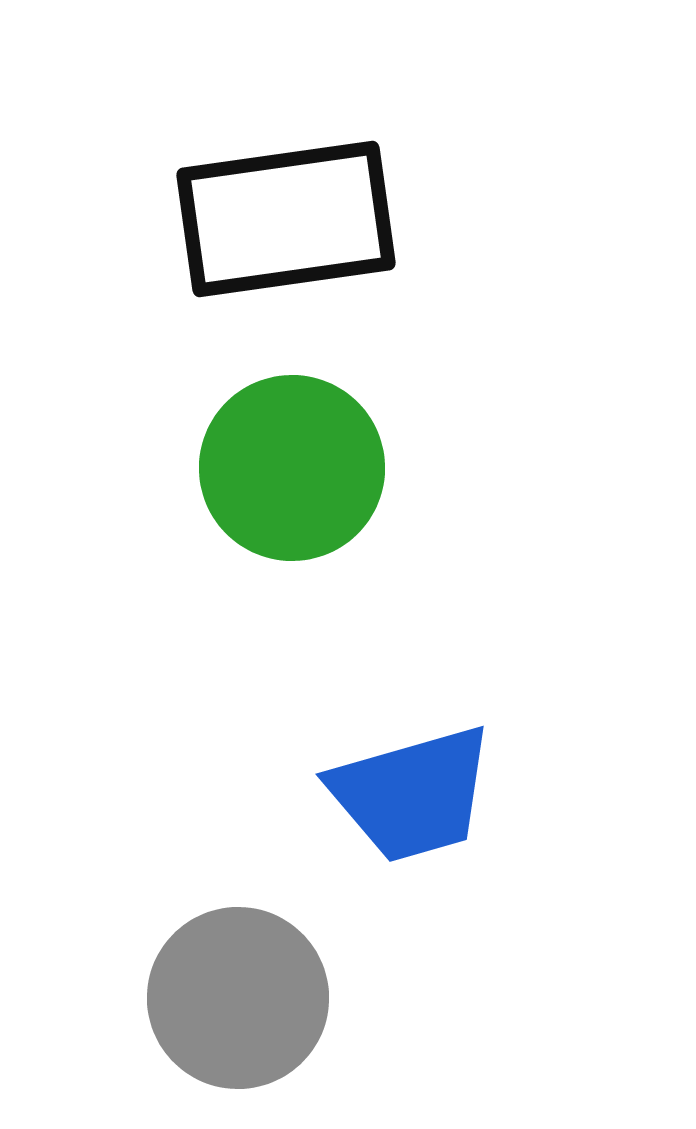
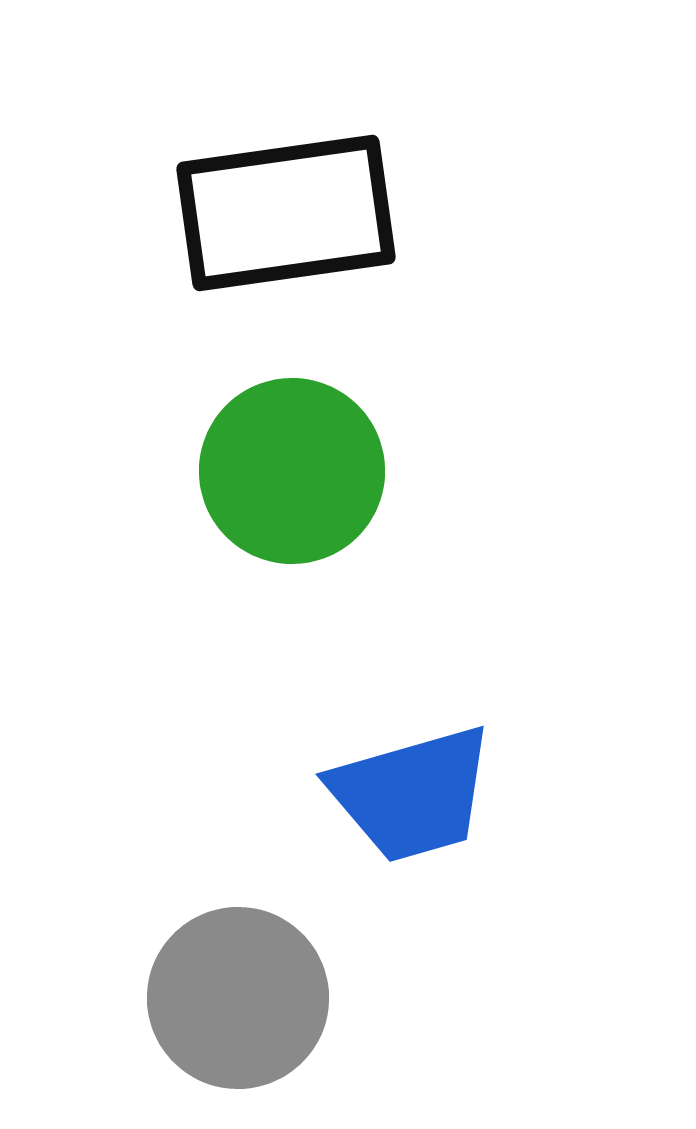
black rectangle: moved 6 px up
green circle: moved 3 px down
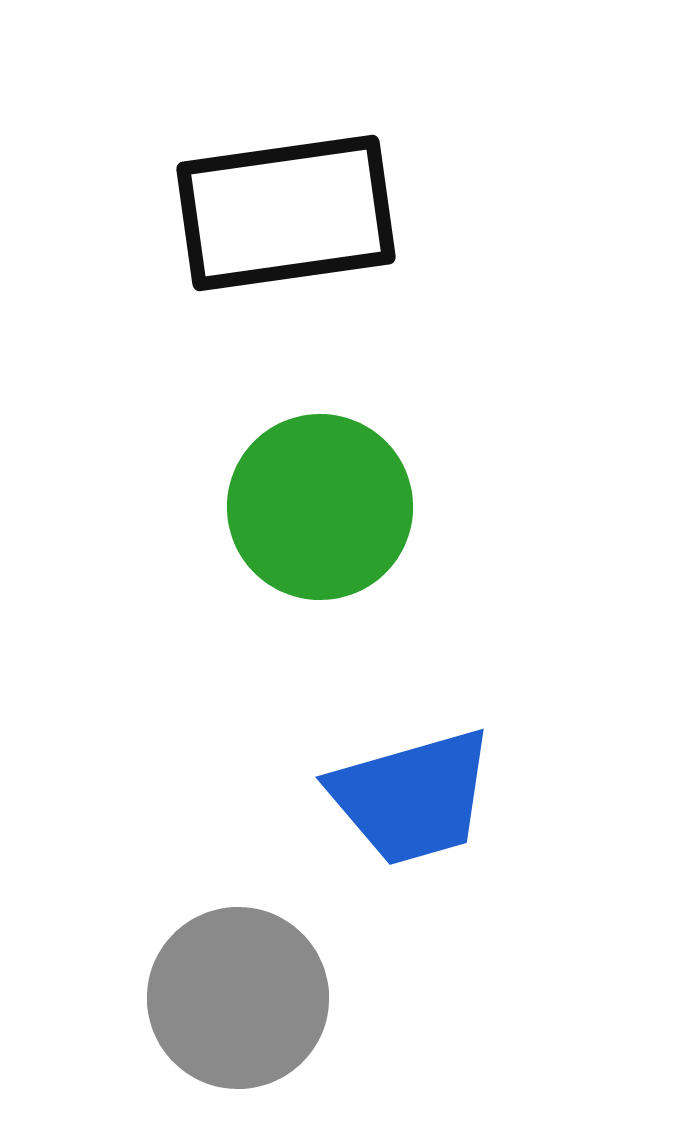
green circle: moved 28 px right, 36 px down
blue trapezoid: moved 3 px down
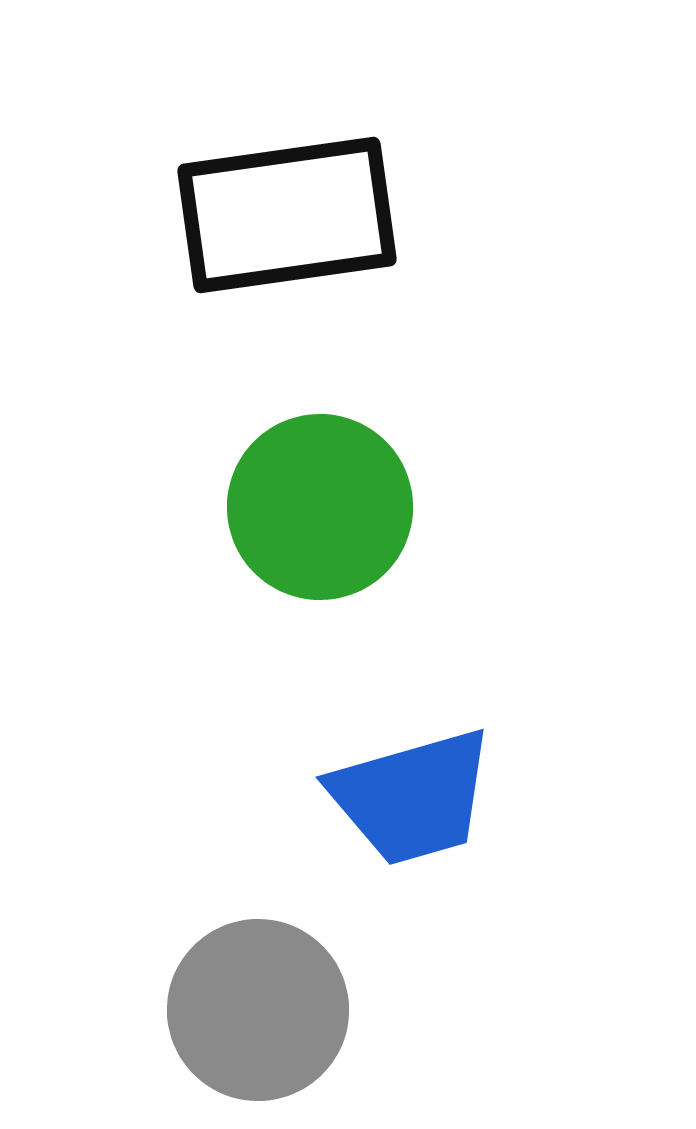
black rectangle: moved 1 px right, 2 px down
gray circle: moved 20 px right, 12 px down
